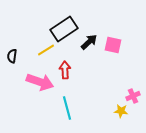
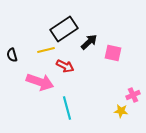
pink square: moved 8 px down
yellow line: rotated 18 degrees clockwise
black semicircle: moved 1 px up; rotated 24 degrees counterclockwise
red arrow: moved 4 px up; rotated 120 degrees clockwise
pink cross: moved 1 px up
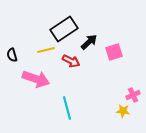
pink square: moved 1 px right, 1 px up; rotated 30 degrees counterclockwise
red arrow: moved 6 px right, 5 px up
pink arrow: moved 4 px left, 3 px up
yellow star: moved 2 px right
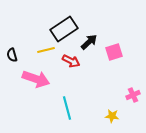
yellow star: moved 11 px left, 5 px down
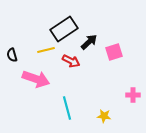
pink cross: rotated 24 degrees clockwise
yellow star: moved 8 px left
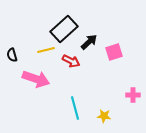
black rectangle: rotated 8 degrees counterclockwise
cyan line: moved 8 px right
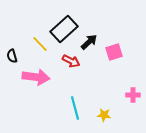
yellow line: moved 6 px left, 6 px up; rotated 60 degrees clockwise
black semicircle: moved 1 px down
pink arrow: moved 2 px up; rotated 12 degrees counterclockwise
yellow star: moved 1 px up
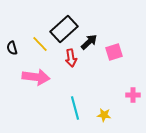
black semicircle: moved 8 px up
red arrow: moved 3 px up; rotated 54 degrees clockwise
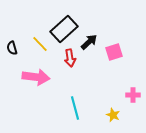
red arrow: moved 1 px left
yellow star: moved 9 px right; rotated 16 degrees clockwise
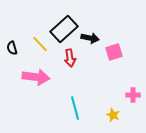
black arrow: moved 1 px right, 4 px up; rotated 54 degrees clockwise
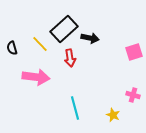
pink square: moved 20 px right
pink cross: rotated 16 degrees clockwise
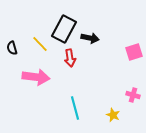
black rectangle: rotated 20 degrees counterclockwise
